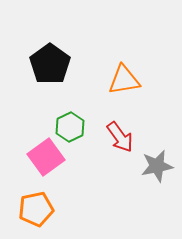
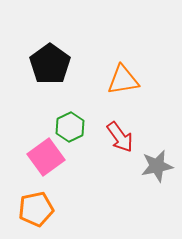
orange triangle: moved 1 px left
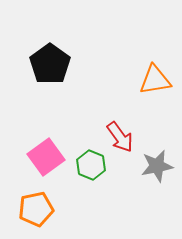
orange triangle: moved 32 px right
green hexagon: moved 21 px right, 38 px down; rotated 12 degrees counterclockwise
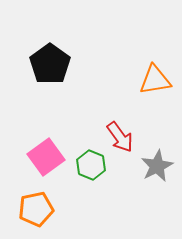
gray star: rotated 16 degrees counterclockwise
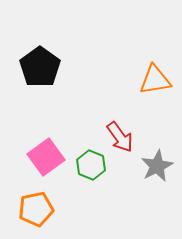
black pentagon: moved 10 px left, 3 px down
